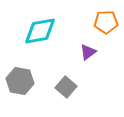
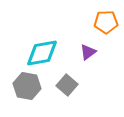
cyan diamond: moved 2 px right, 22 px down
gray hexagon: moved 7 px right, 5 px down
gray square: moved 1 px right, 2 px up
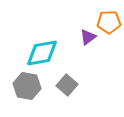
orange pentagon: moved 3 px right
purple triangle: moved 15 px up
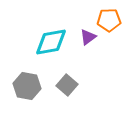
orange pentagon: moved 2 px up
cyan diamond: moved 9 px right, 11 px up
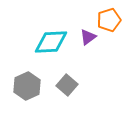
orange pentagon: rotated 15 degrees counterclockwise
cyan diamond: rotated 8 degrees clockwise
gray hexagon: rotated 24 degrees clockwise
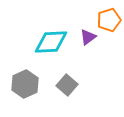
gray hexagon: moved 2 px left, 2 px up
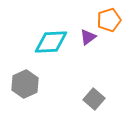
gray square: moved 27 px right, 14 px down
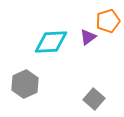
orange pentagon: moved 1 px left, 1 px down
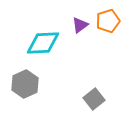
purple triangle: moved 8 px left, 12 px up
cyan diamond: moved 8 px left, 1 px down
gray square: rotated 10 degrees clockwise
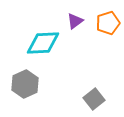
orange pentagon: moved 2 px down
purple triangle: moved 5 px left, 4 px up
